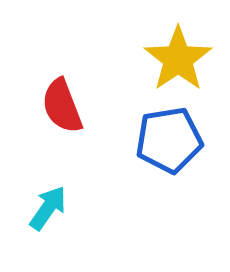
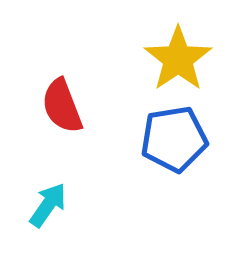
blue pentagon: moved 5 px right, 1 px up
cyan arrow: moved 3 px up
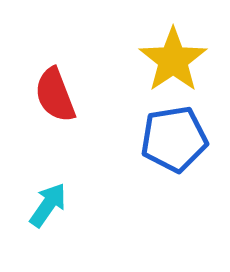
yellow star: moved 5 px left, 1 px down
red semicircle: moved 7 px left, 11 px up
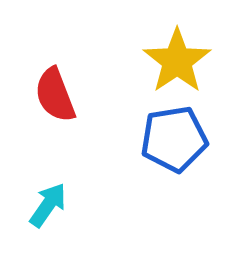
yellow star: moved 4 px right, 1 px down
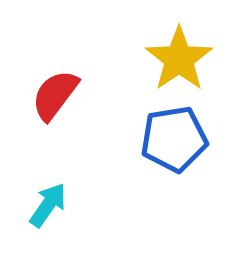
yellow star: moved 2 px right, 2 px up
red semicircle: rotated 58 degrees clockwise
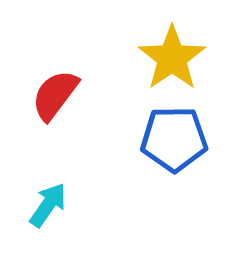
yellow star: moved 7 px left, 1 px up
blue pentagon: rotated 8 degrees clockwise
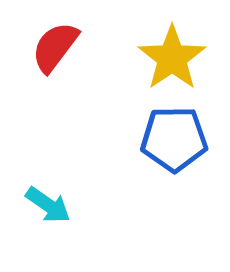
red semicircle: moved 48 px up
cyan arrow: rotated 90 degrees clockwise
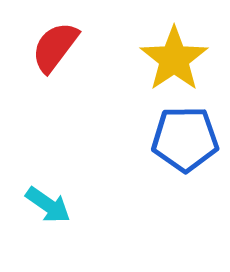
yellow star: moved 2 px right, 1 px down
blue pentagon: moved 11 px right
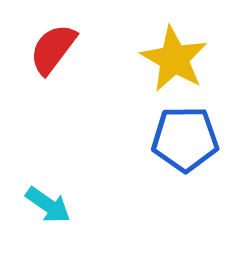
red semicircle: moved 2 px left, 2 px down
yellow star: rotated 8 degrees counterclockwise
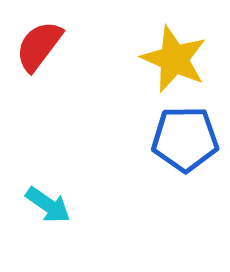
red semicircle: moved 14 px left, 3 px up
yellow star: rotated 6 degrees counterclockwise
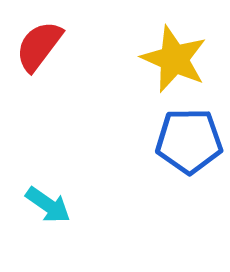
blue pentagon: moved 4 px right, 2 px down
